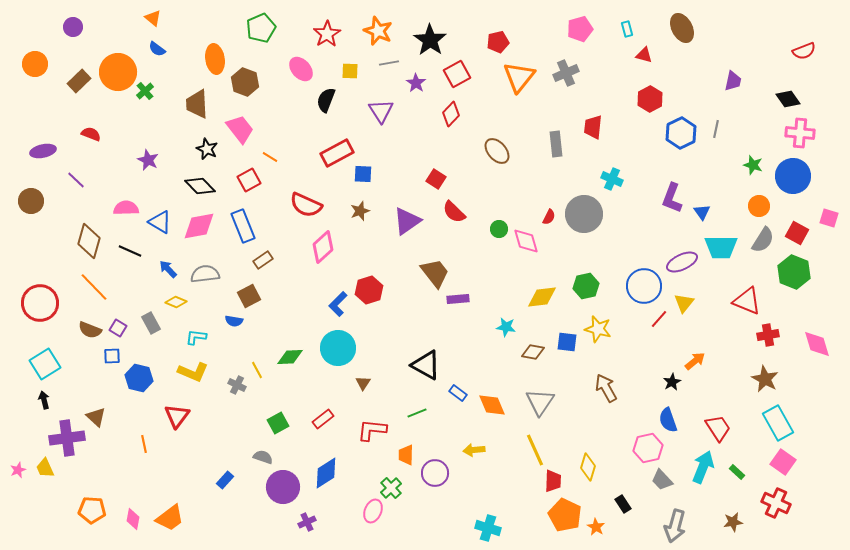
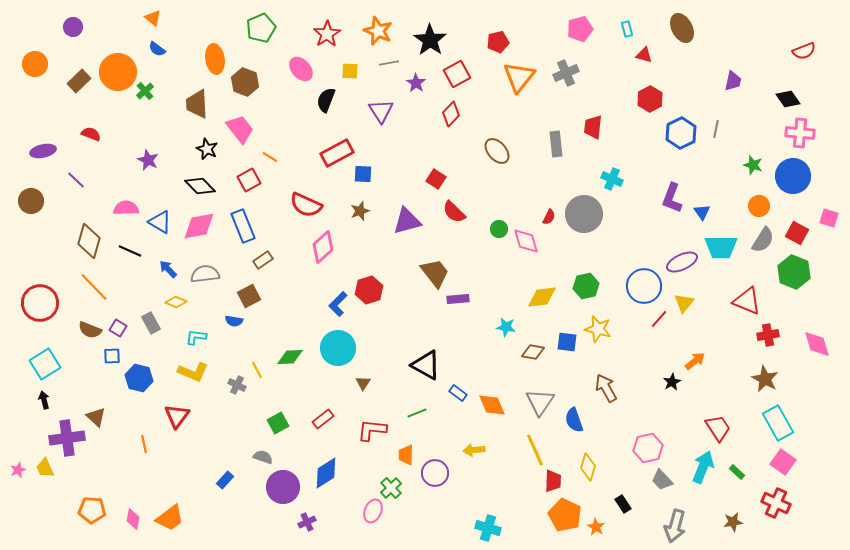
purple triangle at (407, 221): rotated 20 degrees clockwise
blue semicircle at (668, 420): moved 94 px left
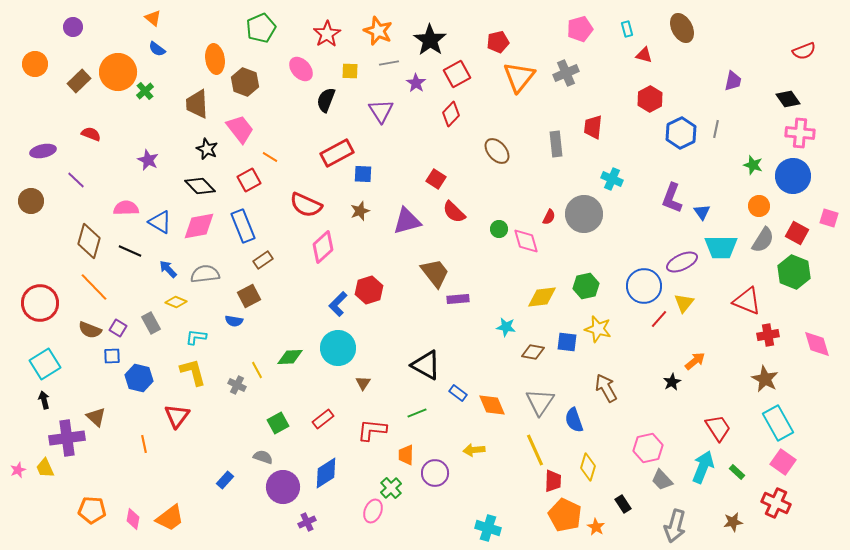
yellow L-shape at (193, 372): rotated 128 degrees counterclockwise
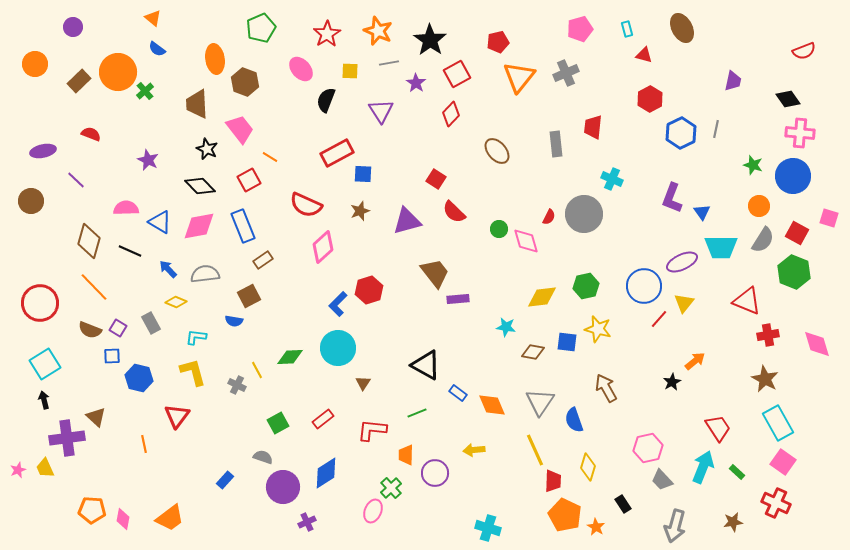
pink diamond at (133, 519): moved 10 px left
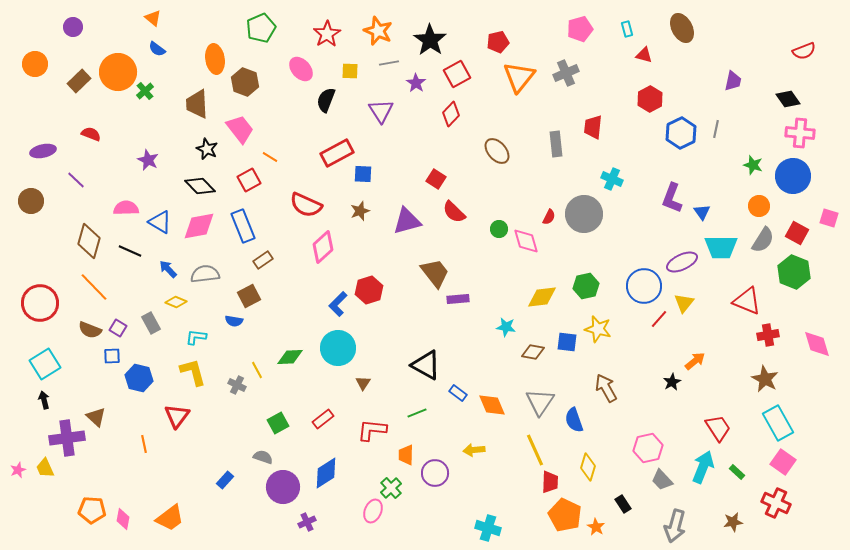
red trapezoid at (553, 481): moved 3 px left, 1 px down
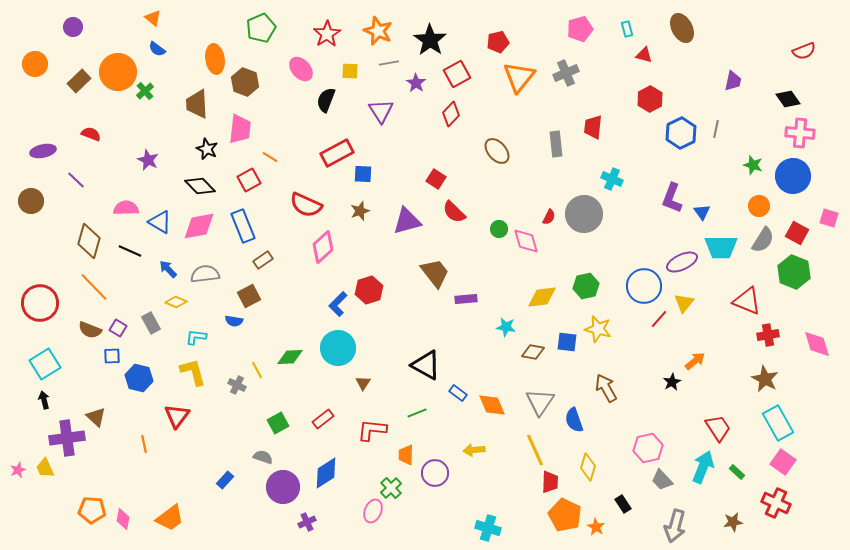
pink trapezoid at (240, 129): rotated 44 degrees clockwise
purple rectangle at (458, 299): moved 8 px right
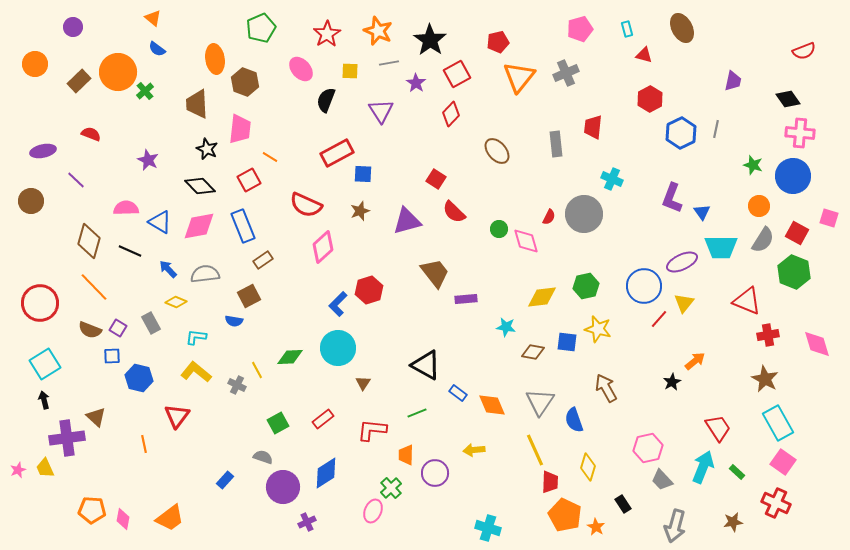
yellow L-shape at (193, 372): moved 3 px right; rotated 36 degrees counterclockwise
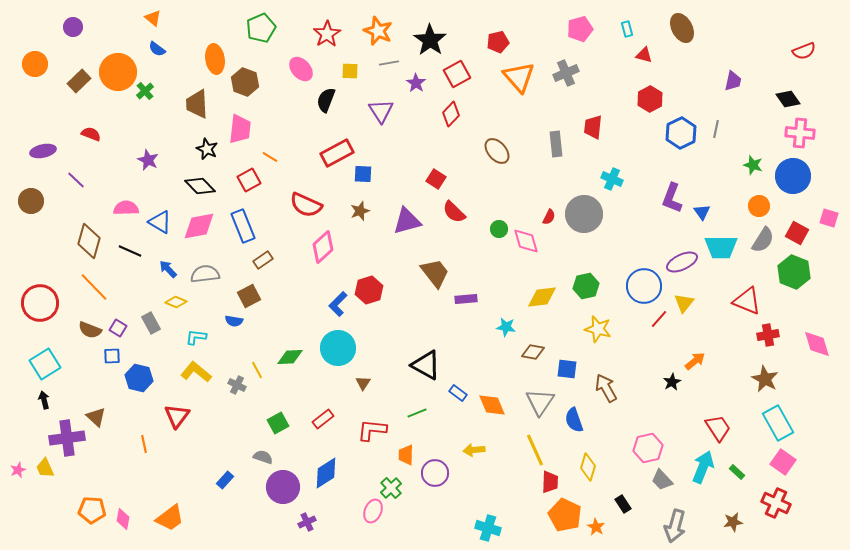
orange triangle at (519, 77): rotated 20 degrees counterclockwise
blue square at (567, 342): moved 27 px down
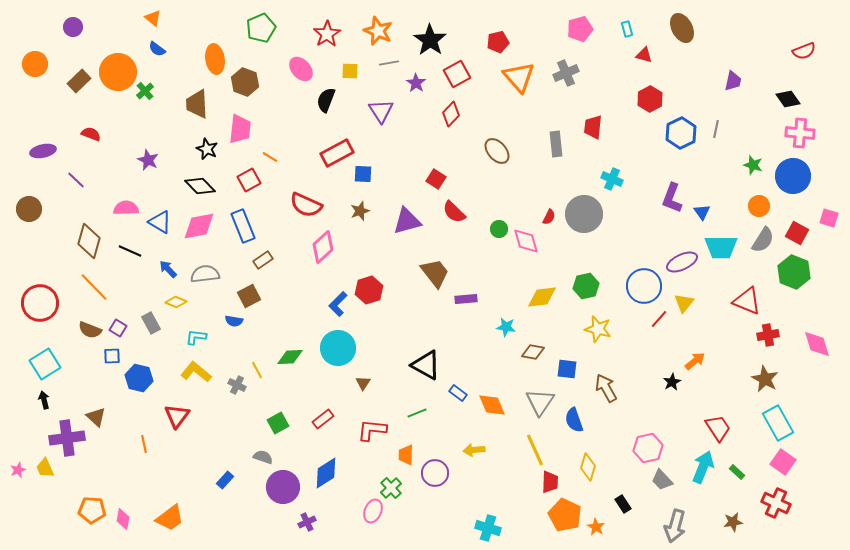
brown circle at (31, 201): moved 2 px left, 8 px down
